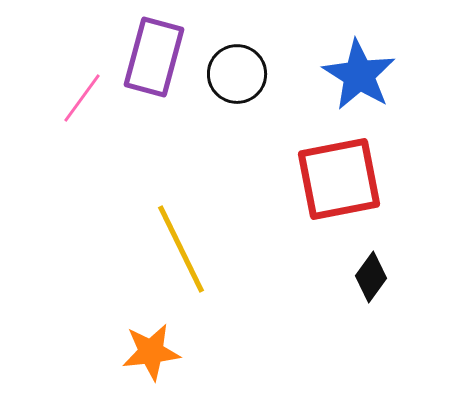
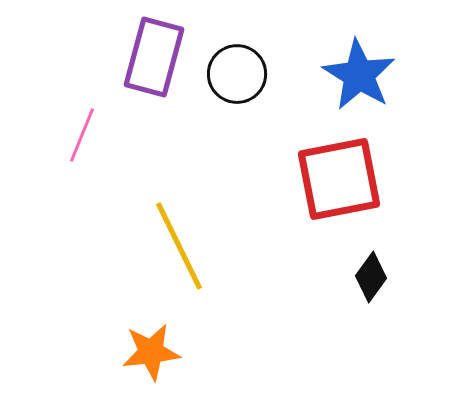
pink line: moved 37 px down; rotated 14 degrees counterclockwise
yellow line: moved 2 px left, 3 px up
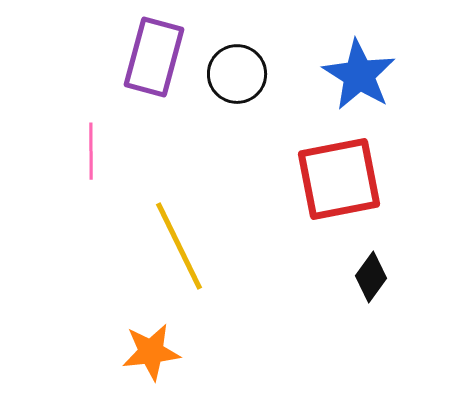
pink line: moved 9 px right, 16 px down; rotated 22 degrees counterclockwise
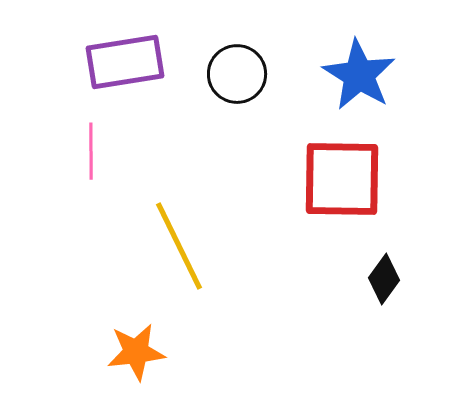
purple rectangle: moved 29 px left, 5 px down; rotated 66 degrees clockwise
red square: moved 3 px right; rotated 12 degrees clockwise
black diamond: moved 13 px right, 2 px down
orange star: moved 15 px left
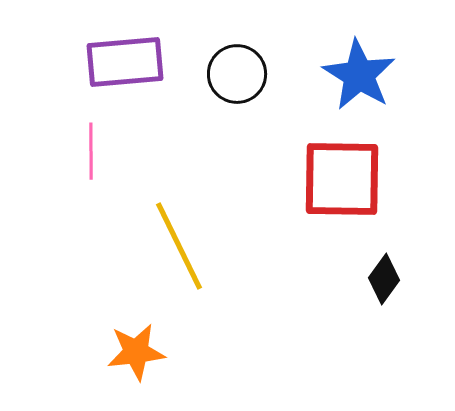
purple rectangle: rotated 4 degrees clockwise
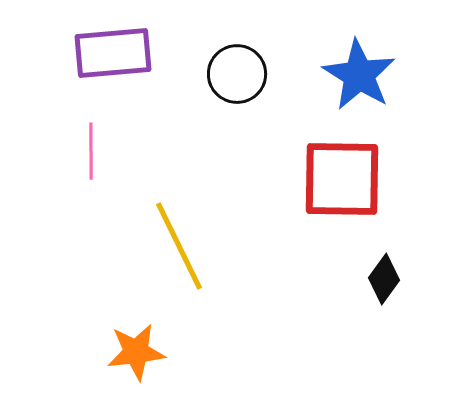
purple rectangle: moved 12 px left, 9 px up
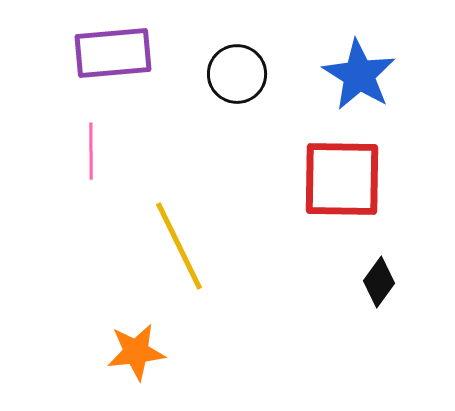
black diamond: moved 5 px left, 3 px down
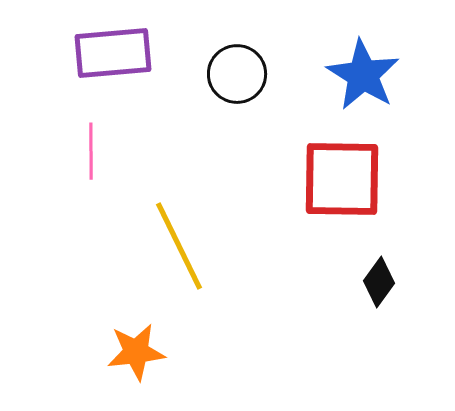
blue star: moved 4 px right
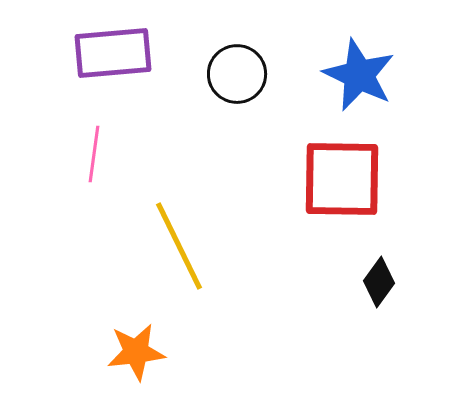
blue star: moved 4 px left; rotated 6 degrees counterclockwise
pink line: moved 3 px right, 3 px down; rotated 8 degrees clockwise
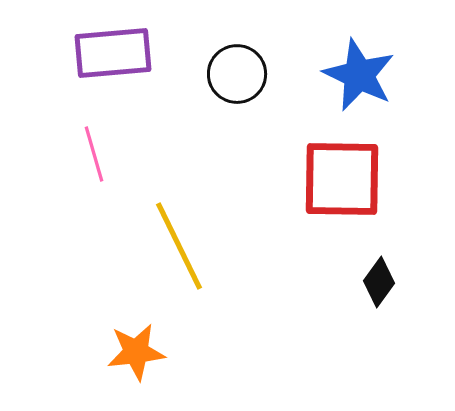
pink line: rotated 24 degrees counterclockwise
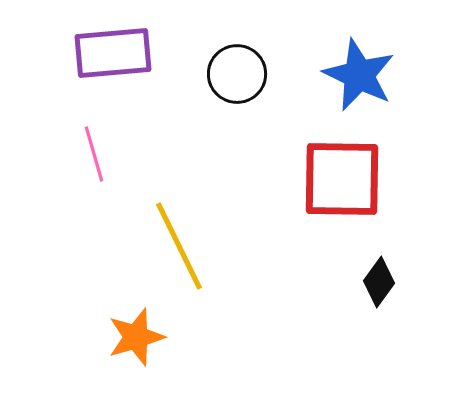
orange star: moved 15 px up; rotated 10 degrees counterclockwise
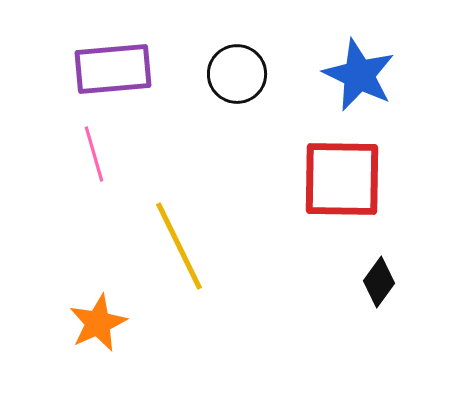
purple rectangle: moved 16 px down
orange star: moved 38 px left, 14 px up; rotated 8 degrees counterclockwise
